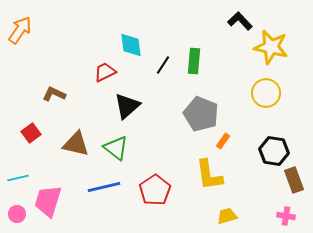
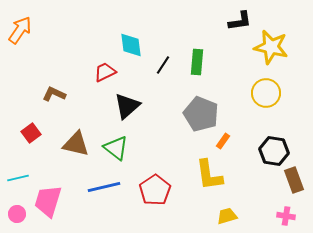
black L-shape: rotated 125 degrees clockwise
green rectangle: moved 3 px right, 1 px down
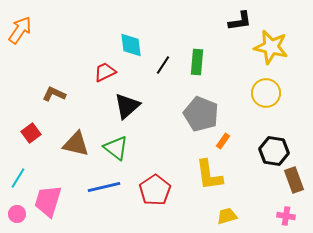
cyan line: rotated 45 degrees counterclockwise
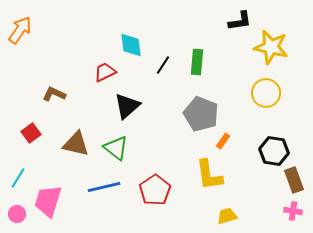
pink cross: moved 7 px right, 5 px up
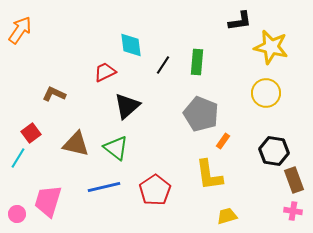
cyan line: moved 20 px up
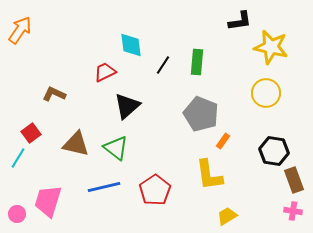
yellow trapezoid: rotated 15 degrees counterclockwise
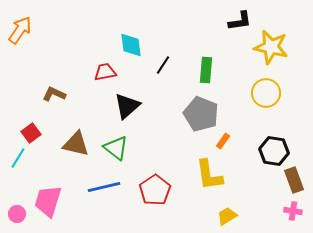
green rectangle: moved 9 px right, 8 px down
red trapezoid: rotated 15 degrees clockwise
